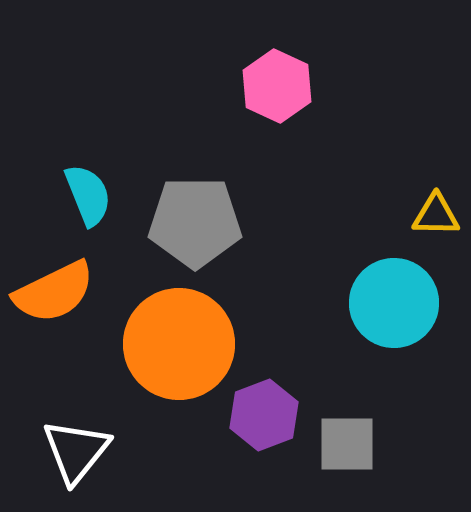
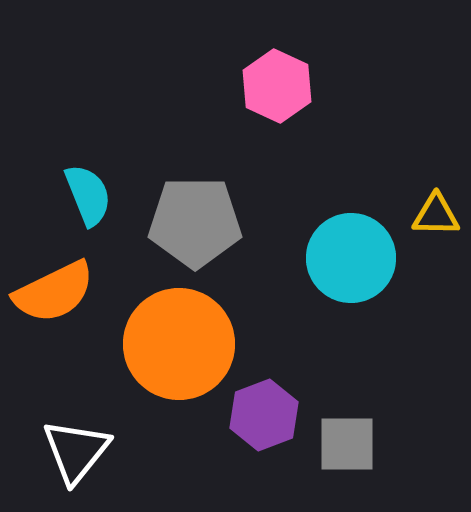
cyan circle: moved 43 px left, 45 px up
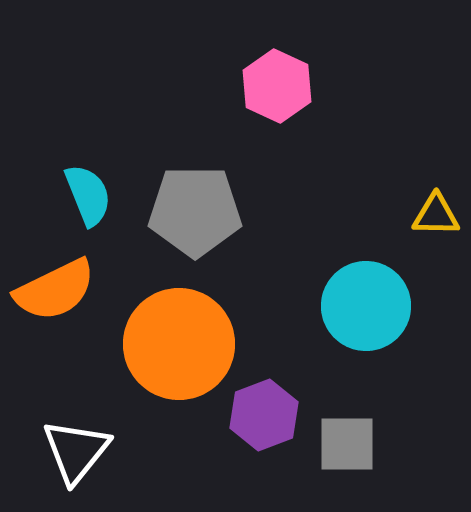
gray pentagon: moved 11 px up
cyan circle: moved 15 px right, 48 px down
orange semicircle: moved 1 px right, 2 px up
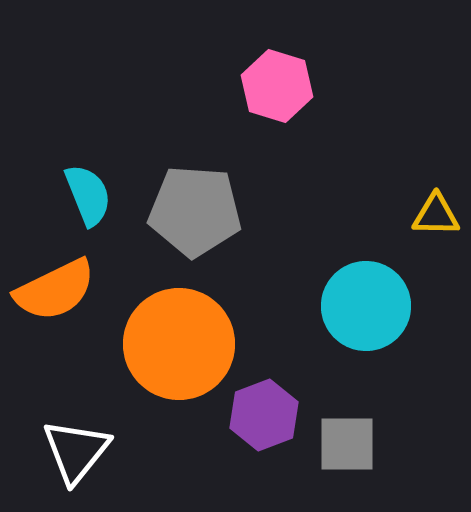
pink hexagon: rotated 8 degrees counterclockwise
gray pentagon: rotated 4 degrees clockwise
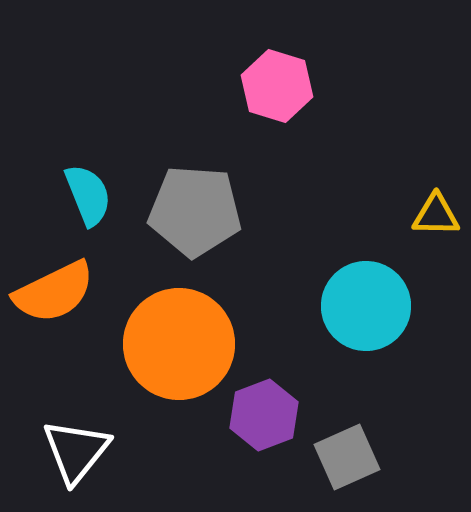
orange semicircle: moved 1 px left, 2 px down
gray square: moved 13 px down; rotated 24 degrees counterclockwise
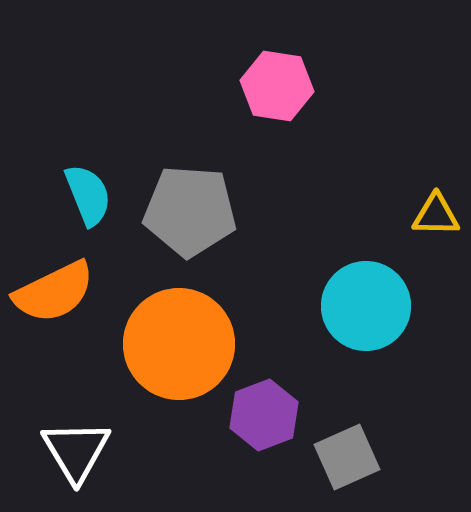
pink hexagon: rotated 8 degrees counterclockwise
gray pentagon: moved 5 px left
white triangle: rotated 10 degrees counterclockwise
